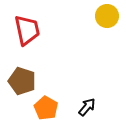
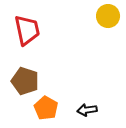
yellow circle: moved 1 px right
brown pentagon: moved 3 px right
black arrow: moved 3 px down; rotated 138 degrees counterclockwise
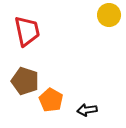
yellow circle: moved 1 px right, 1 px up
red trapezoid: moved 1 px down
orange pentagon: moved 5 px right, 8 px up
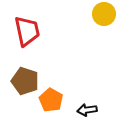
yellow circle: moved 5 px left, 1 px up
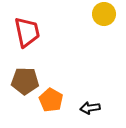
red trapezoid: moved 1 px down
brown pentagon: rotated 16 degrees counterclockwise
black arrow: moved 3 px right, 2 px up
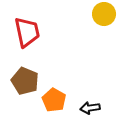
brown pentagon: rotated 20 degrees clockwise
orange pentagon: moved 3 px right
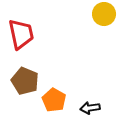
red trapezoid: moved 6 px left, 2 px down
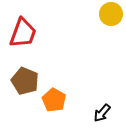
yellow circle: moved 7 px right
red trapezoid: moved 2 px right, 1 px up; rotated 32 degrees clockwise
black arrow: moved 12 px right, 5 px down; rotated 42 degrees counterclockwise
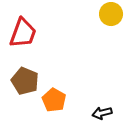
black arrow: rotated 36 degrees clockwise
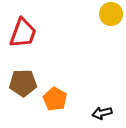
brown pentagon: moved 2 px left, 2 px down; rotated 24 degrees counterclockwise
orange pentagon: moved 1 px right, 1 px up
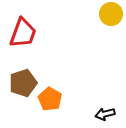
brown pentagon: rotated 16 degrees counterclockwise
orange pentagon: moved 5 px left
black arrow: moved 3 px right, 1 px down
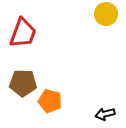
yellow circle: moved 5 px left
brown pentagon: rotated 20 degrees clockwise
orange pentagon: moved 2 px down; rotated 15 degrees counterclockwise
